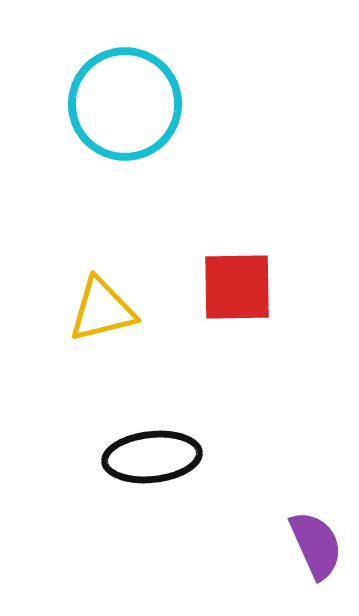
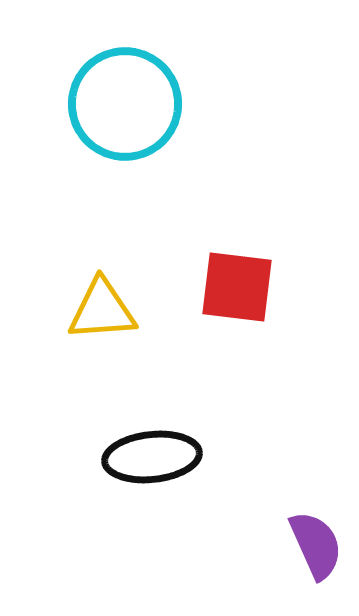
red square: rotated 8 degrees clockwise
yellow triangle: rotated 10 degrees clockwise
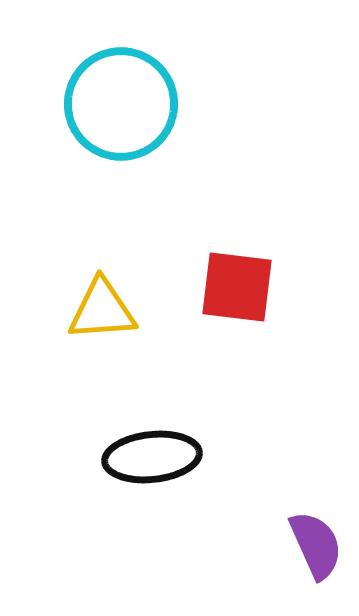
cyan circle: moved 4 px left
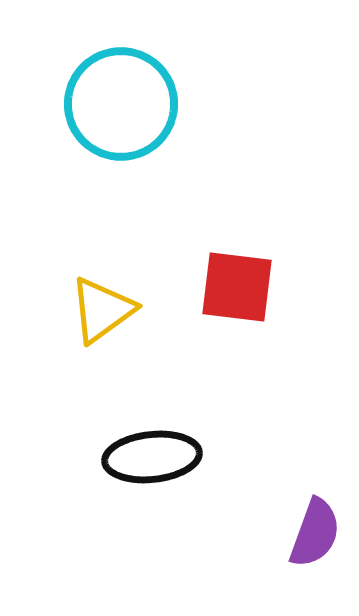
yellow triangle: rotated 32 degrees counterclockwise
purple semicircle: moved 1 px left, 12 px up; rotated 44 degrees clockwise
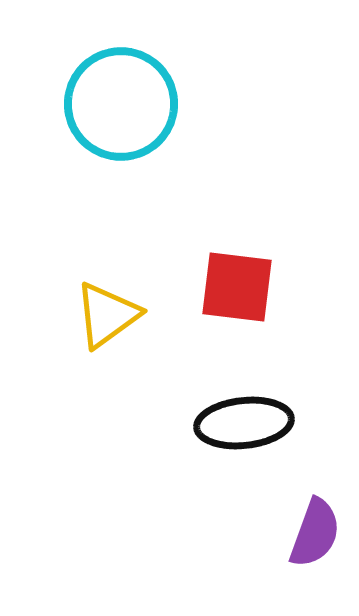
yellow triangle: moved 5 px right, 5 px down
black ellipse: moved 92 px right, 34 px up
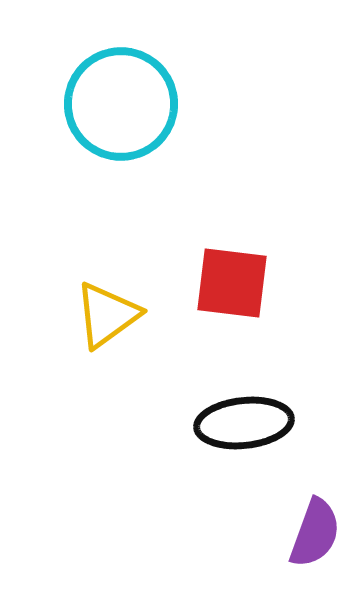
red square: moved 5 px left, 4 px up
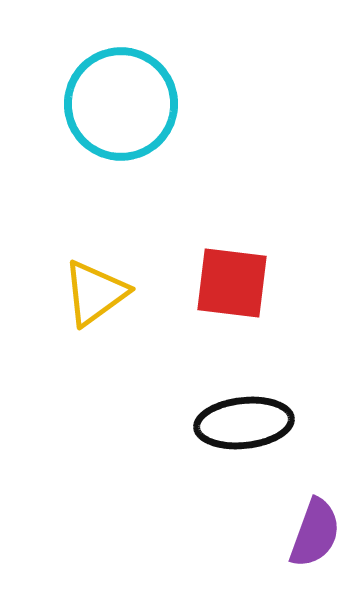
yellow triangle: moved 12 px left, 22 px up
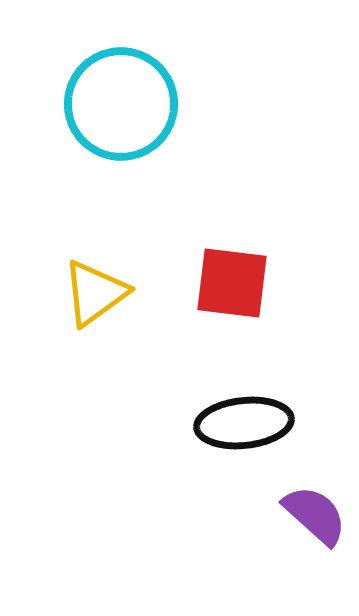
purple semicircle: moved 18 px up; rotated 68 degrees counterclockwise
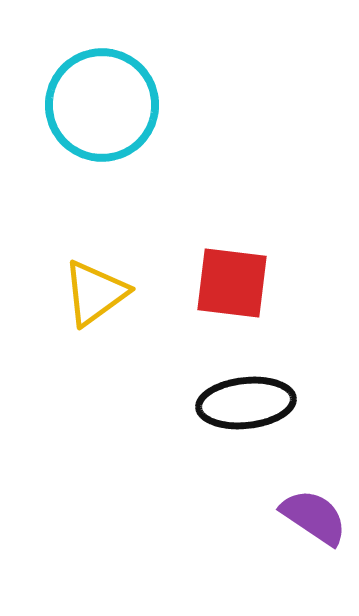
cyan circle: moved 19 px left, 1 px down
black ellipse: moved 2 px right, 20 px up
purple semicircle: moved 1 px left, 2 px down; rotated 8 degrees counterclockwise
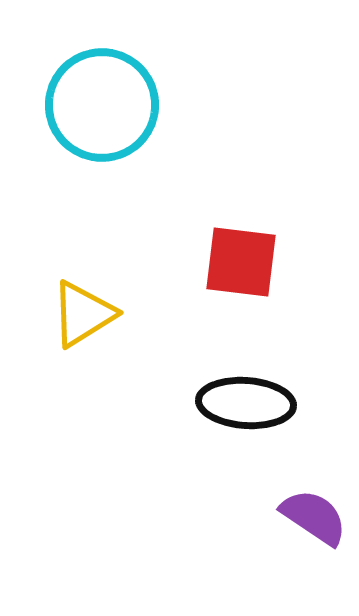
red square: moved 9 px right, 21 px up
yellow triangle: moved 12 px left, 21 px down; rotated 4 degrees clockwise
black ellipse: rotated 10 degrees clockwise
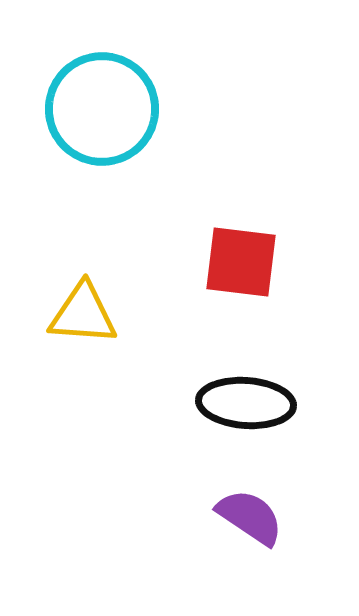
cyan circle: moved 4 px down
yellow triangle: rotated 36 degrees clockwise
purple semicircle: moved 64 px left
